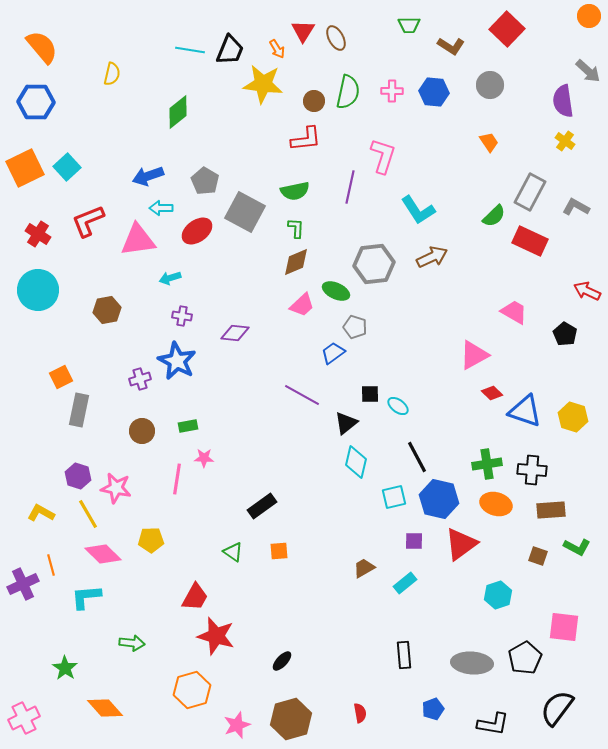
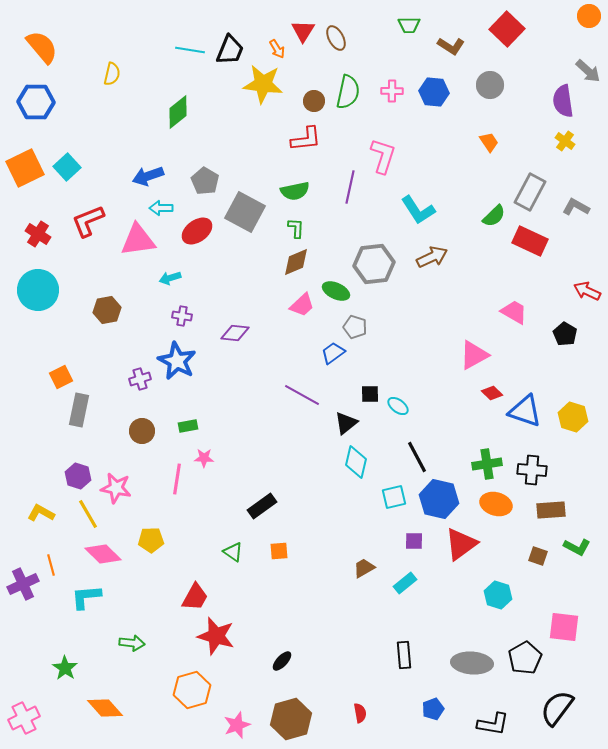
cyan hexagon at (498, 595): rotated 24 degrees counterclockwise
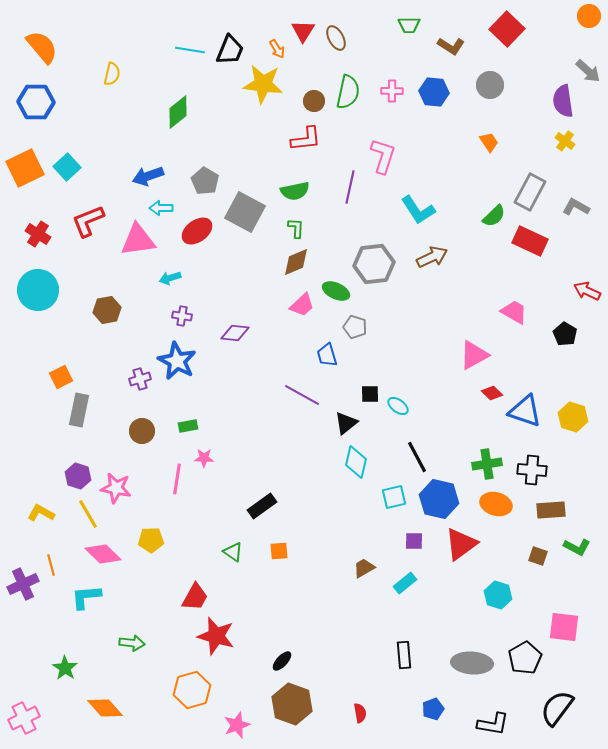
blue trapezoid at (333, 353): moved 6 px left, 2 px down; rotated 70 degrees counterclockwise
brown hexagon at (291, 719): moved 1 px right, 15 px up; rotated 24 degrees counterclockwise
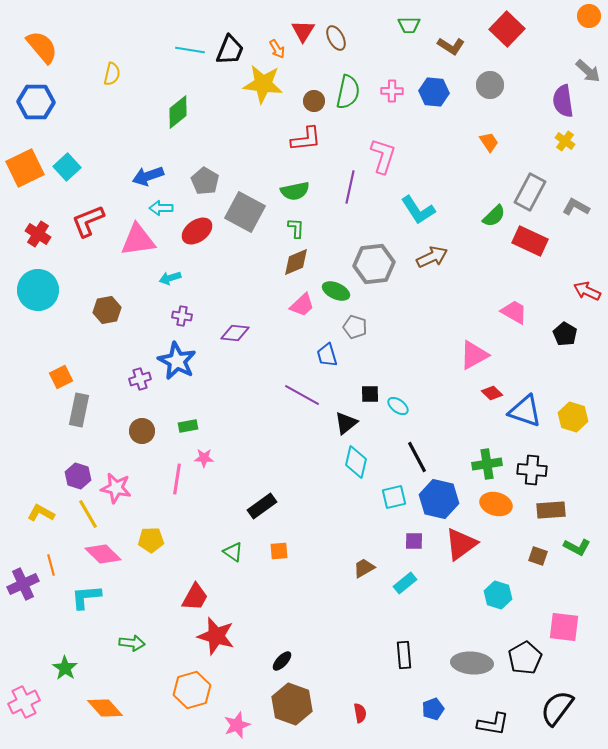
pink cross at (24, 718): moved 16 px up
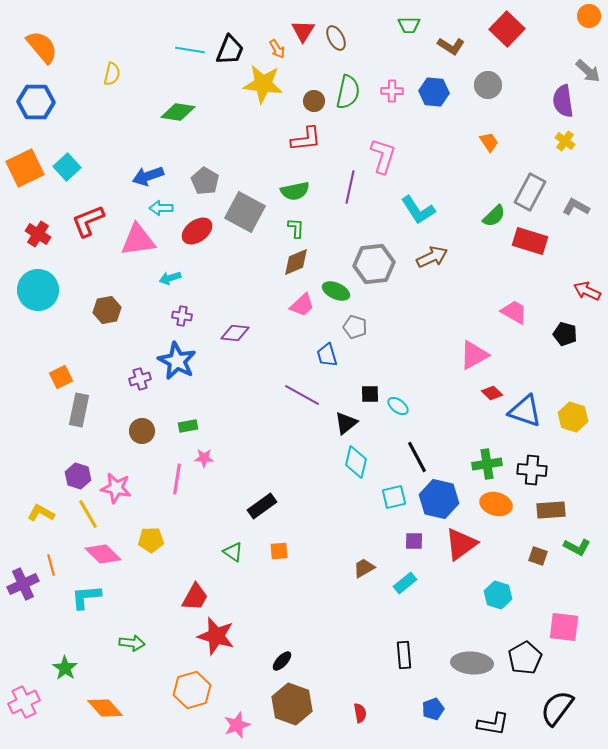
gray circle at (490, 85): moved 2 px left
green diamond at (178, 112): rotated 48 degrees clockwise
red rectangle at (530, 241): rotated 8 degrees counterclockwise
black pentagon at (565, 334): rotated 15 degrees counterclockwise
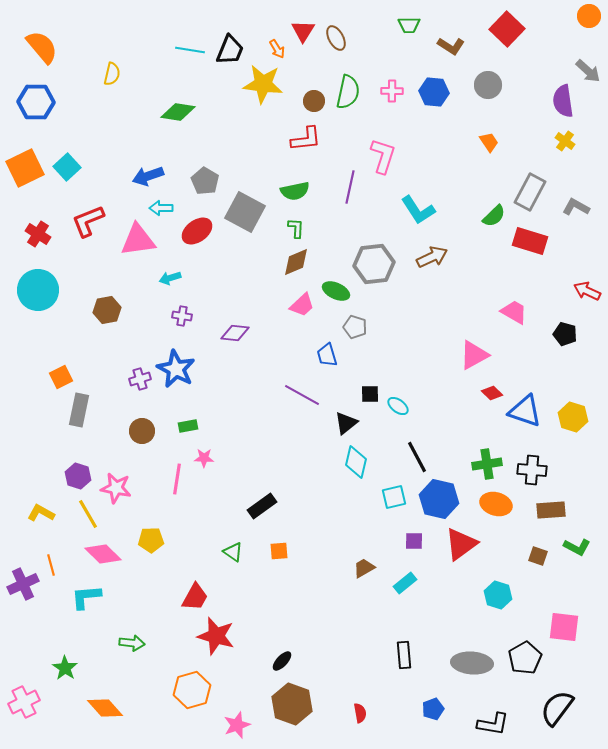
blue star at (177, 361): moved 1 px left, 8 px down
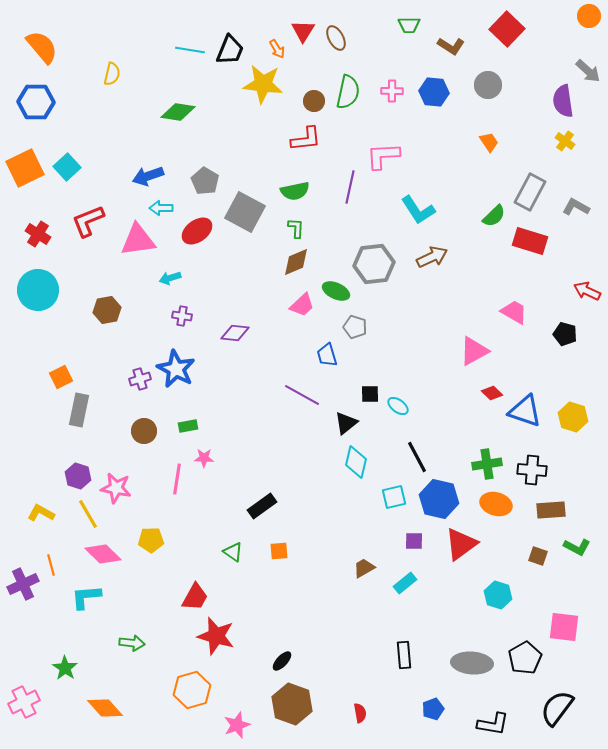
pink L-shape at (383, 156): rotated 111 degrees counterclockwise
pink triangle at (474, 355): moved 4 px up
brown circle at (142, 431): moved 2 px right
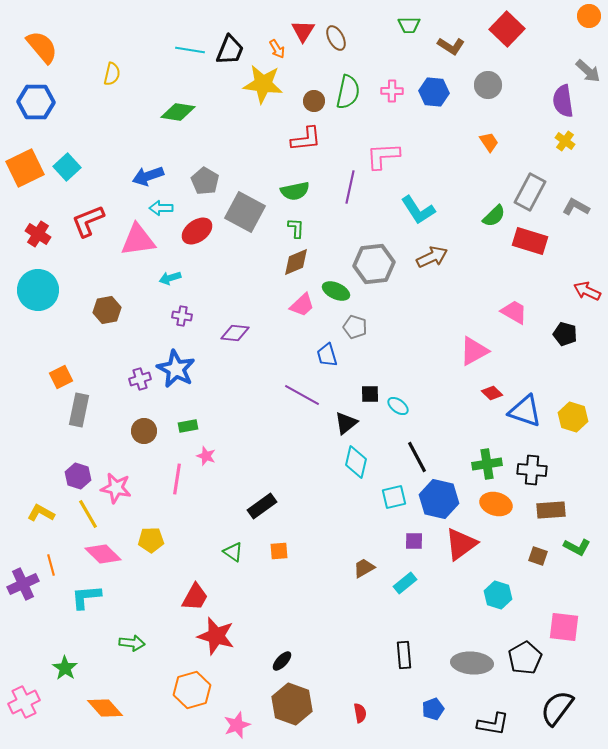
pink star at (204, 458): moved 2 px right, 2 px up; rotated 18 degrees clockwise
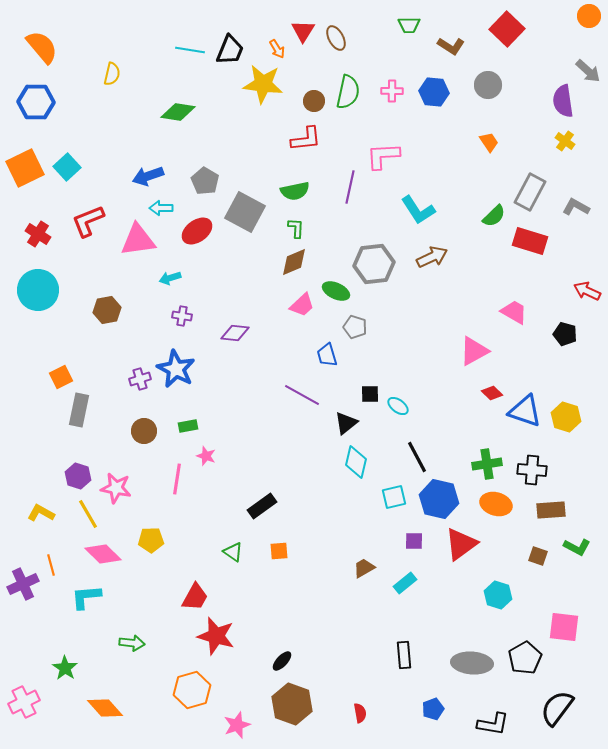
brown diamond at (296, 262): moved 2 px left
yellow hexagon at (573, 417): moved 7 px left
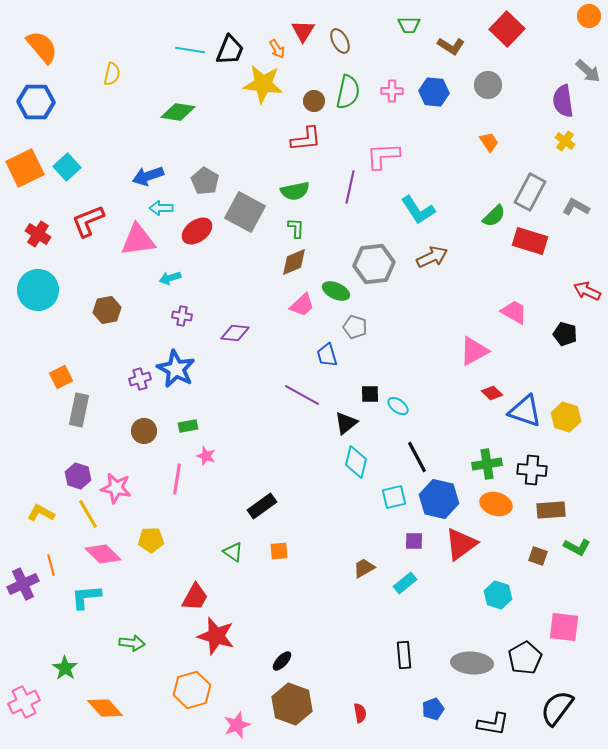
brown ellipse at (336, 38): moved 4 px right, 3 px down
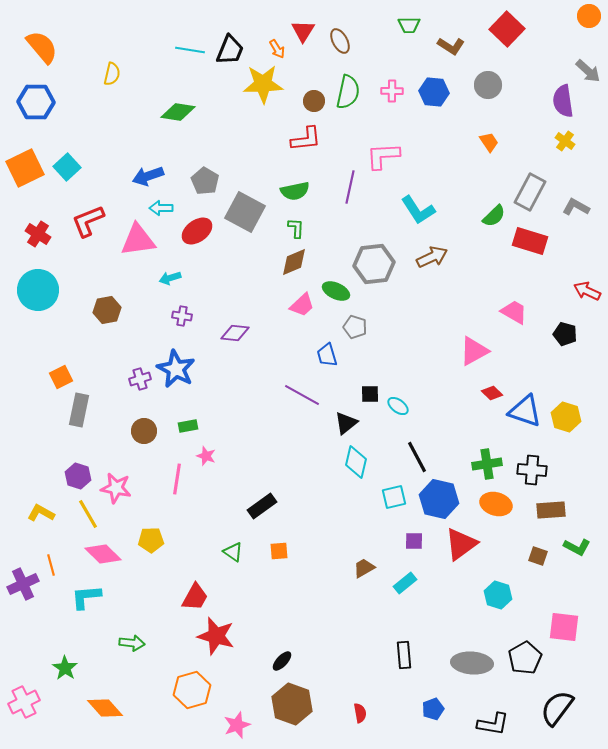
yellow star at (263, 84): rotated 9 degrees counterclockwise
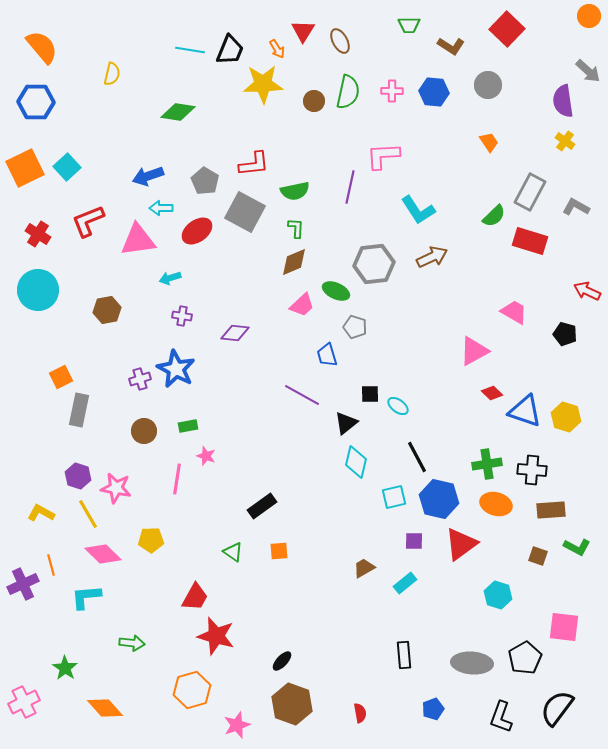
red L-shape at (306, 139): moved 52 px left, 25 px down
black L-shape at (493, 724): moved 8 px right, 7 px up; rotated 100 degrees clockwise
